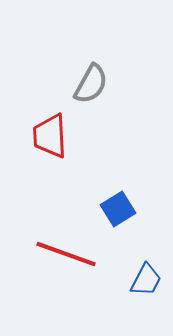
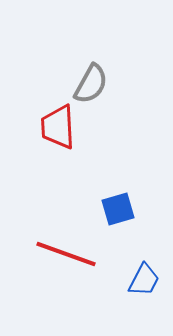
red trapezoid: moved 8 px right, 9 px up
blue square: rotated 16 degrees clockwise
blue trapezoid: moved 2 px left
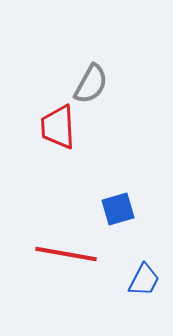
red line: rotated 10 degrees counterclockwise
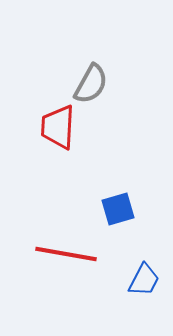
red trapezoid: rotated 6 degrees clockwise
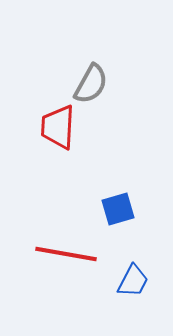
blue trapezoid: moved 11 px left, 1 px down
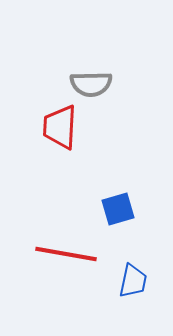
gray semicircle: rotated 60 degrees clockwise
red trapezoid: moved 2 px right
blue trapezoid: rotated 15 degrees counterclockwise
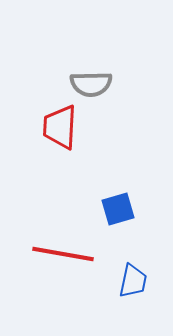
red line: moved 3 px left
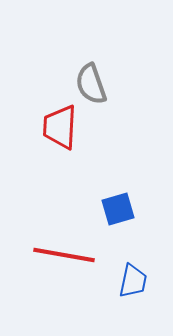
gray semicircle: rotated 72 degrees clockwise
red line: moved 1 px right, 1 px down
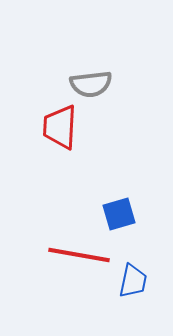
gray semicircle: rotated 78 degrees counterclockwise
blue square: moved 1 px right, 5 px down
red line: moved 15 px right
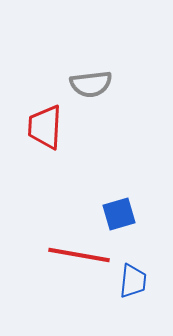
red trapezoid: moved 15 px left
blue trapezoid: rotated 6 degrees counterclockwise
